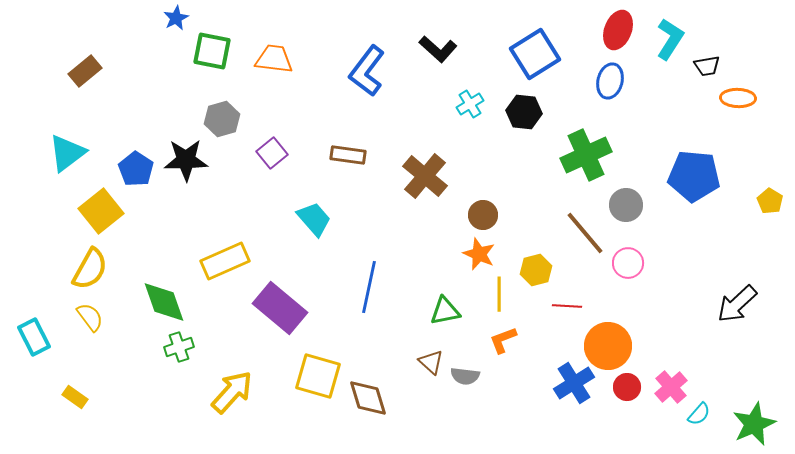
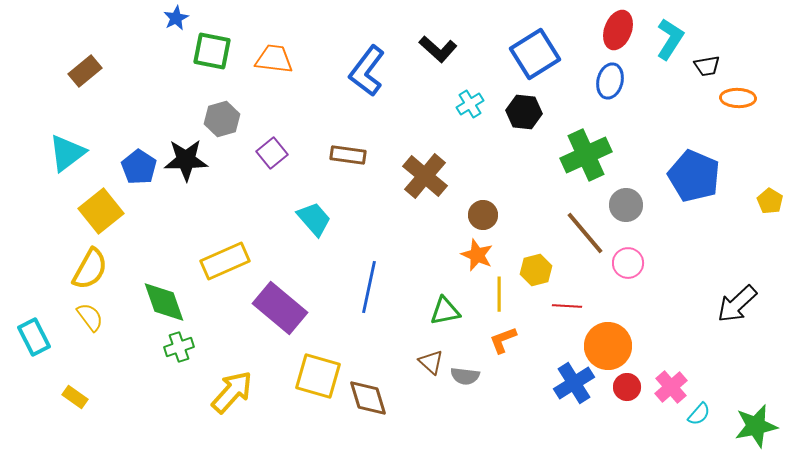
blue pentagon at (136, 169): moved 3 px right, 2 px up
blue pentagon at (694, 176): rotated 18 degrees clockwise
orange star at (479, 254): moved 2 px left, 1 px down
green star at (754, 424): moved 2 px right, 2 px down; rotated 12 degrees clockwise
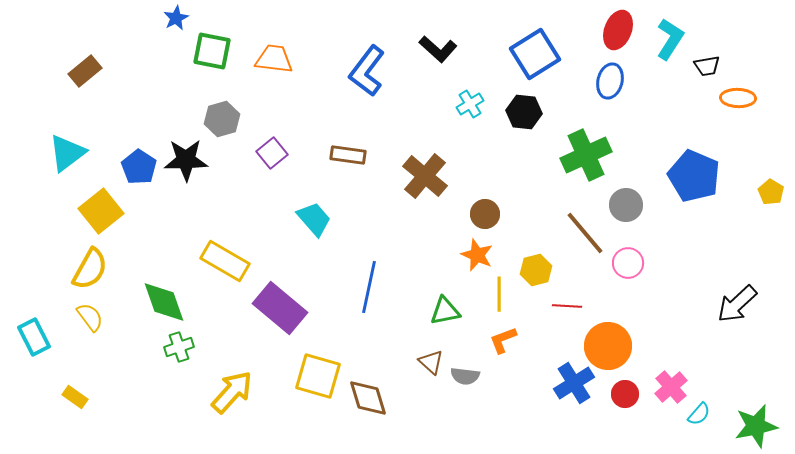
yellow pentagon at (770, 201): moved 1 px right, 9 px up
brown circle at (483, 215): moved 2 px right, 1 px up
yellow rectangle at (225, 261): rotated 54 degrees clockwise
red circle at (627, 387): moved 2 px left, 7 px down
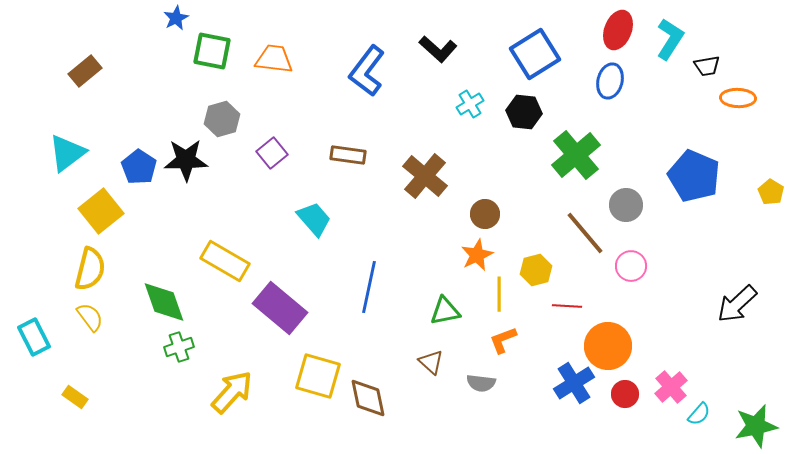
green cross at (586, 155): moved 10 px left; rotated 15 degrees counterclockwise
orange star at (477, 255): rotated 24 degrees clockwise
pink circle at (628, 263): moved 3 px right, 3 px down
yellow semicircle at (90, 269): rotated 15 degrees counterclockwise
gray semicircle at (465, 376): moved 16 px right, 7 px down
brown diamond at (368, 398): rotated 6 degrees clockwise
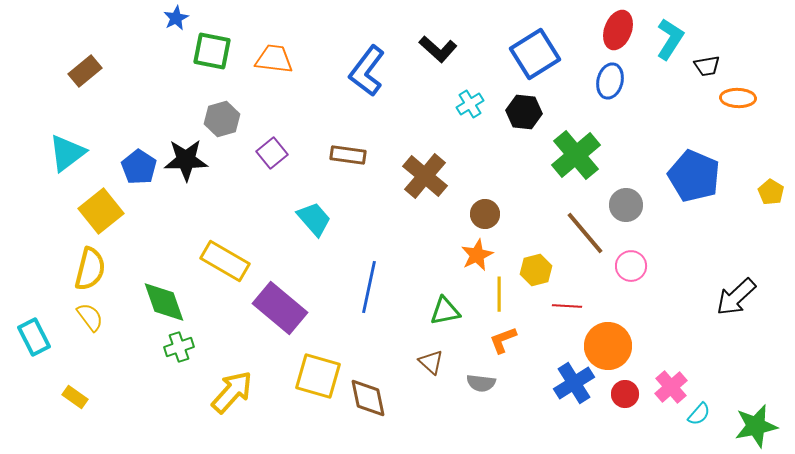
black arrow at (737, 304): moved 1 px left, 7 px up
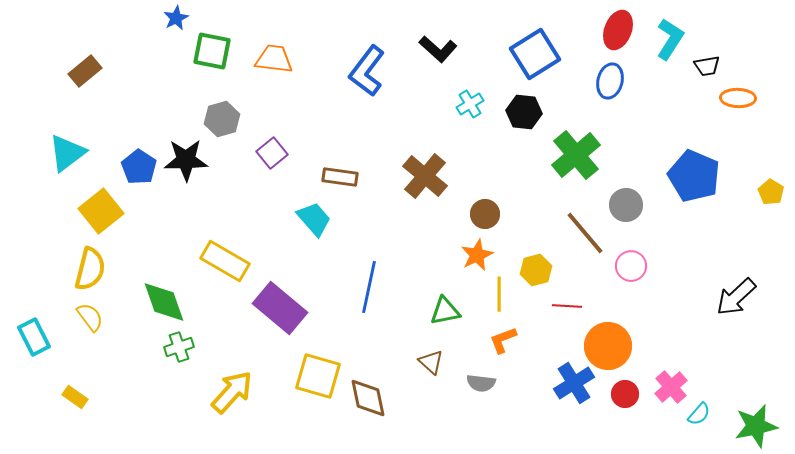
brown rectangle at (348, 155): moved 8 px left, 22 px down
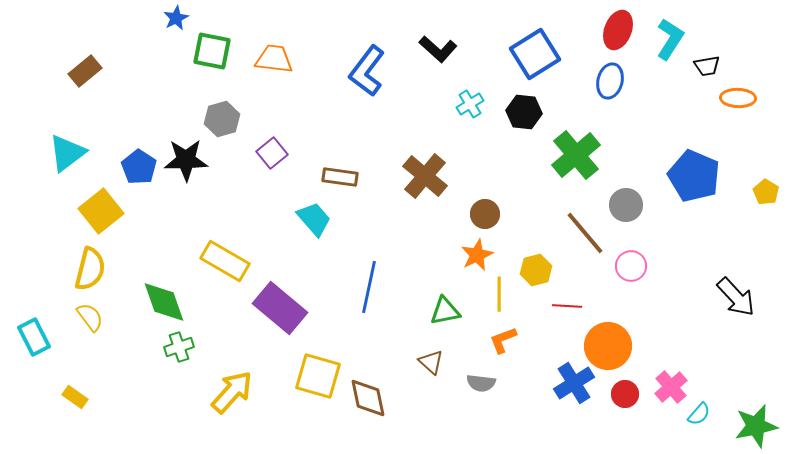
yellow pentagon at (771, 192): moved 5 px left
black arrow at (736, 297): rotated 90 degrees counterclockwise
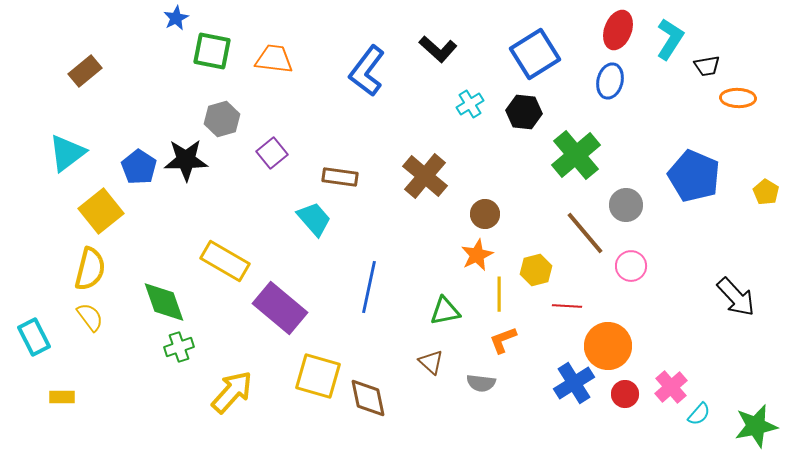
yellow rectangle at (75, 397): moved 13 px left; rotated 35 degrees counterclockwise
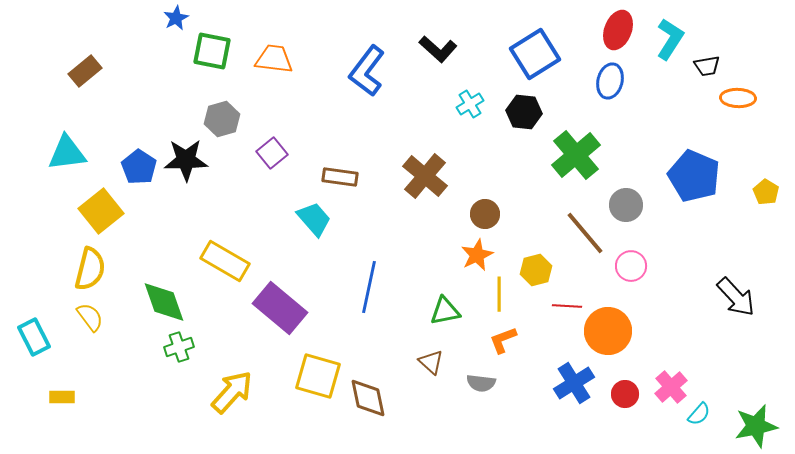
cyan triangle at (67, 153): rotated 30 degrees clockwise
orange circle at (608, 346): moved 15 px up
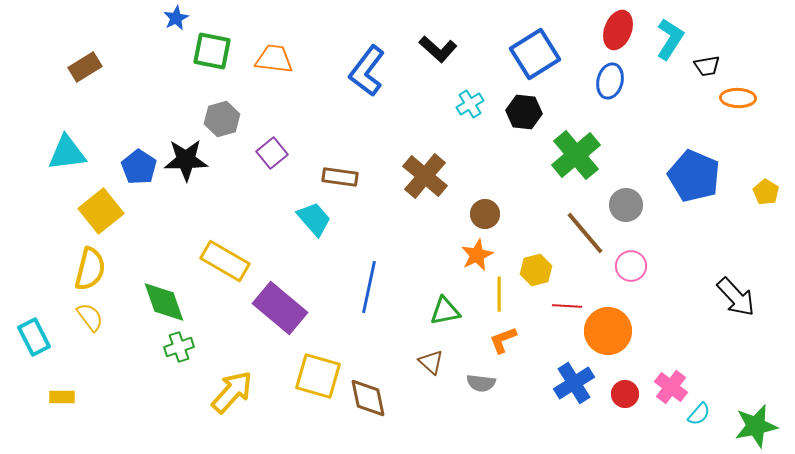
brown rectangle at (85, 71): moved 4 px up; rotated 8 degrees clockwise
pink cross at (671, 387): rotated 12 degrees counterclockwise
